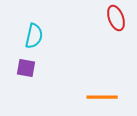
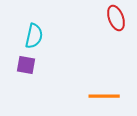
purple square: moved 3 px up
orange line: moved 2 px right, 1 px up
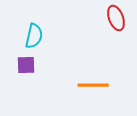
purple square: rotated 12 degrees counterclockwise
orange line: moved 11 px left, 11 px up
